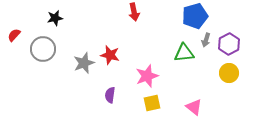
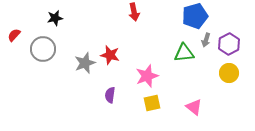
gray star: moved 1 px right
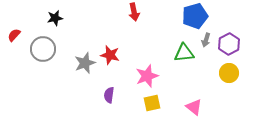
purple semicircle: moved 1 px left
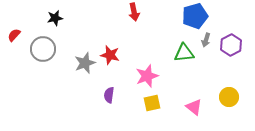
purple hexagon: moved 2 px right, 1 px down
yellow circle: moved 24 px down
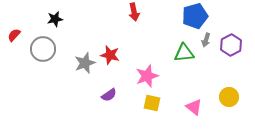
black star: moved 1 px down
purple semicircle: rotated 133 degrees counterclockwise
yellow square: rotated 24 degrees clockwise
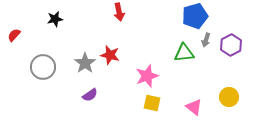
red arrow: moved 15 px left
gray circle: moved 18 px down
gray star: rotated 15 degrees counterclockwise
purple semicircle: moved 19 px left
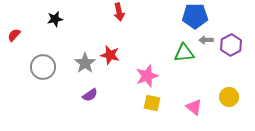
blue pentagon: rotated 15 degrees clockwise
gray arrow: rotated 72 degrees clockwise
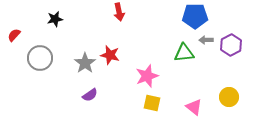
gray circle: moved 3 px left, 9 px up
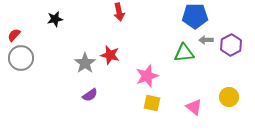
gray circle: moved 19 px left
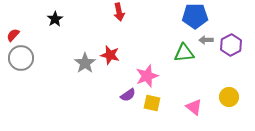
black star: rotated 21 degrees counterclockwise
red semicircle: moved 1 px left
purple semicircle: moved 38 px right
